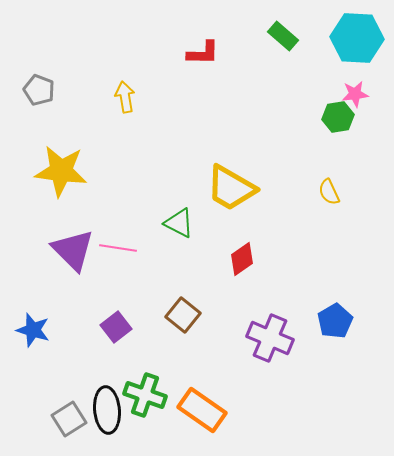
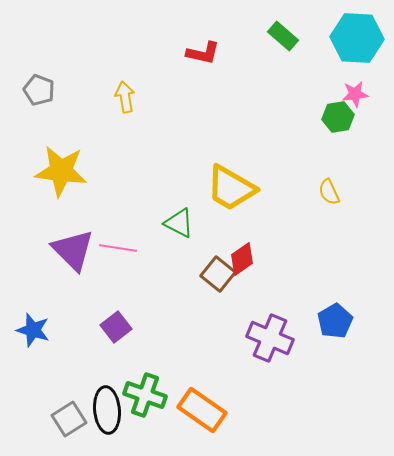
red L-shape: rotated 12 degrees clockwise
brown square: moved 35 px right, 41 px up
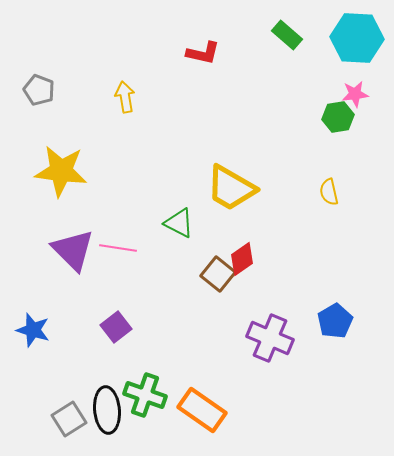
green rectangle: moved 4 px right, 1 px up
yellow semicircle: rotated 12 degrees clockwise
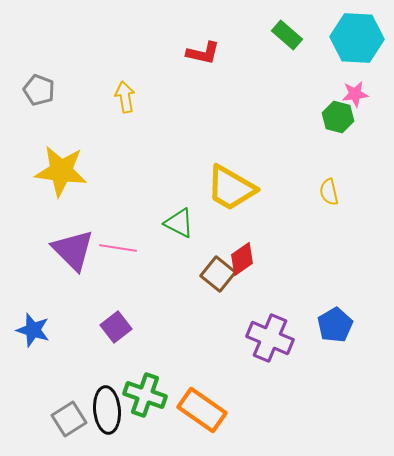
green hexagon: rotated 24 degrees clockwise
blue pentagon: moved 4 px down
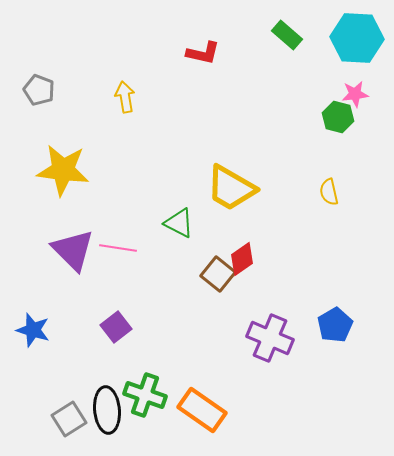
yellow star: moved 2 px right, 1 px up
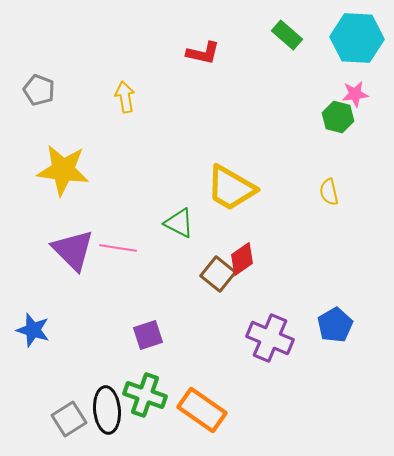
purple square: moved 32 px right, 8 px down; rotated 20 degrees clockwise
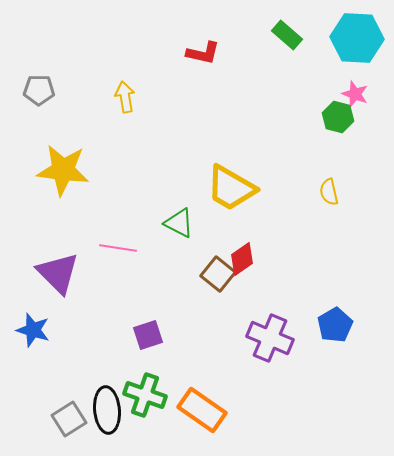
gray pentagon: rotated 20 degrees counterclockwise
pink star: rotated 28 degrees clockwise
purple triangle: moved 15 px left, 23 px down
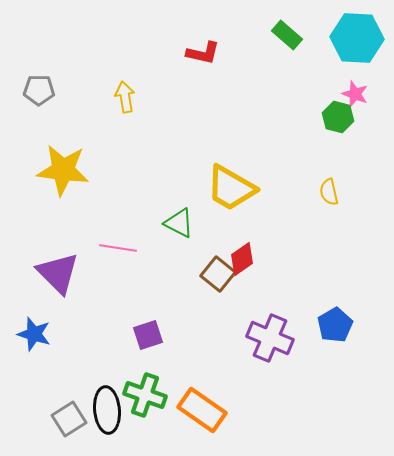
blue star: moved 1 px right, 4 px down
